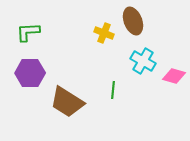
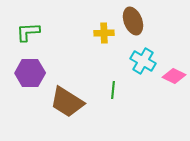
yellow cross: rotated 24 degrees counterclockwise
pink diamond: rotated 10 degrees clockwise
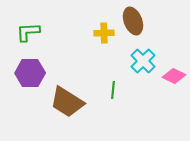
cyan cross: rotated 15 degrees clockwise
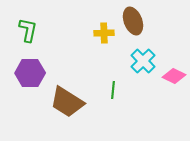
green L-shape: moved 2 px up; rotated 105 degrees clockwise
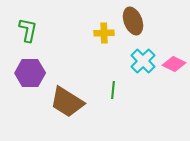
pink diamond: moved 12 px up
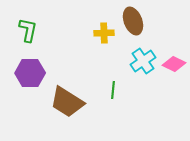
cyan cross: rotated 10 degrees clockwise
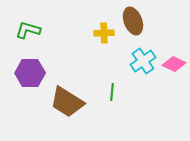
green L-shape: rotated 85 degrees counterclockwise
green line: moved 1 px left, 2 px down
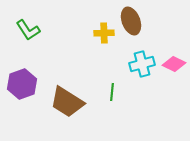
brown ellipse: moved 2 px left
green L-shape: rotated 140 degrees counterclockwise
cyan cross: moved 1 px left, 3 px down; rotated 20 degrees clockwise
purple hexagon: moved 8 px left, 11 px down; rotated 20 degrees counterclockwise
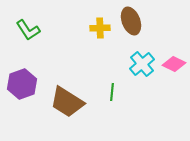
yellow cross: moved 4 px left, 5 px up
cyan cross: rotated 25 degrees counterclockwise
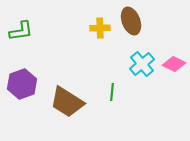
green L-shape: moved 7 px left, 1 px down; rotated 65 degrees counterclockwise
